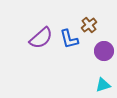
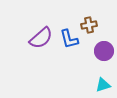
brown cross: rotated 28 degrees clockwise
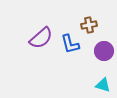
blue L-shape: moved 1 px right, 5 px down
cyan triangle: rotated 35 degrees clockwise
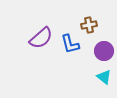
cyan triangle: moved 1 px right, 8 px up; rotated 21 degrees clockwise
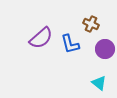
brown cross: moved 2 px right, 1 px up; rotated 35 degrees clockwise
purple circle: moved 1 px right, 2 px up
cyan triangle: moved 5 px left, 6 px down
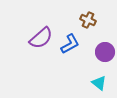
brown cross: moved 3 px left, 4 px up
blue L-shape: rotated 105 degrees counterclockwise
purple circle: moved 3 px down
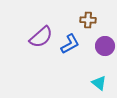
brown cross: rotated 21 degrees counterclockwise
purple semicircle: moved 1 px up
purple circle: moved 6 px up
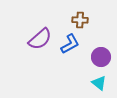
brown cross: moved 8 px left
purple semicircle: moved 1 px left, 2 px down
purple circle: moved 4 px left, 11 px down
